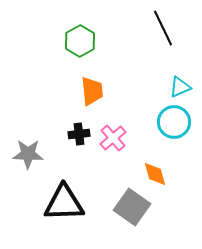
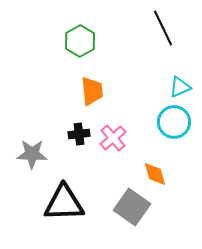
gray star: moved 4 px right
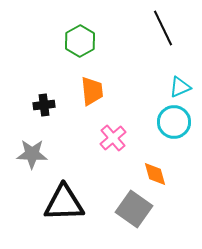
black cross: moved 35 px left, 29 px up
gray square: moved 2 px right, 2 px down
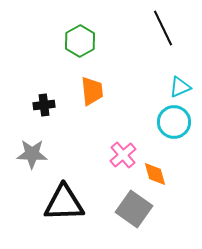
pink cross: moved 10 px right, 17 px down
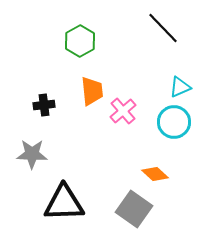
black line: rotated 18 degrees counterclockwise
pink cross: moved 44 px up
orange diamond: rotated 32 degrees counterclockwise
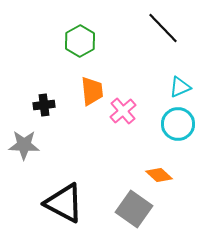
cyan circle: moved 4 px right, 2 px down
gray star: moved 8 px left, 9 px up
orange diamond: moved 4 px right, 1 px down
black triangle: rotated 30 degrees clockwise
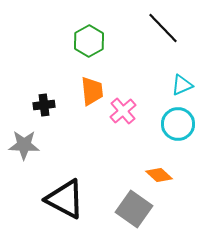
green hexagon: moved 9 px right
cyan triangle: moved 2 px right, 2 px up
black triangle: moved 1 px right, 4 px up
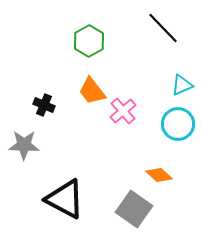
orange trapezoid: rotated 148 degrees clockwise
black cross: rotated 30 degrees clockwise
